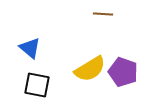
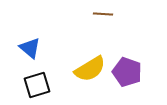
purple pentagon: moved 4 px right
black square: rotated 28 degrees counterclockwise
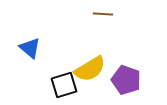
purple pentagon: moved 1 px left, 8 px down
black square: moved 27 px right
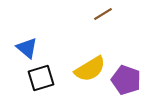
brown line: rotated 36 degrees counterclockwise
blue triangle: moved 3 px left
black square: moved 23 px left, 7 px up
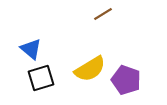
blue triangle: moved 4 px right, 1 px down
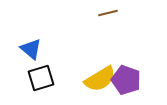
brown line: moved 5 px right, 1 px up; rotated 18 degrees clockwise
yellow semicircle: moved 10 px right, 10 px down
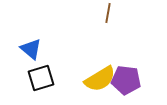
brown line: rotated 66 degrees counterclockwise
purple pentagon: rotated 12 degrees counterclockwise
